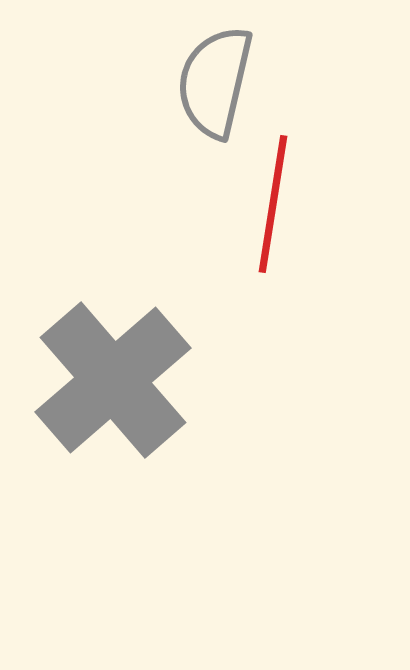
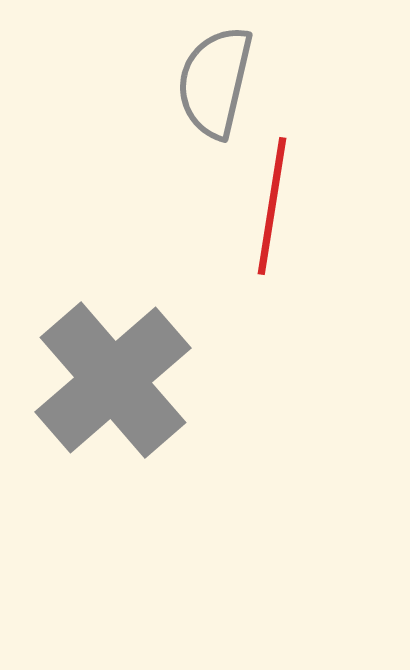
red line: moved 1 px left, 2 px down
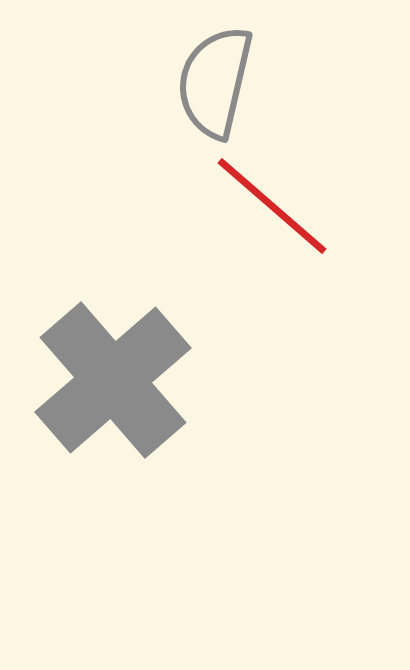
red line: rotated 58 degrees counterclockwise
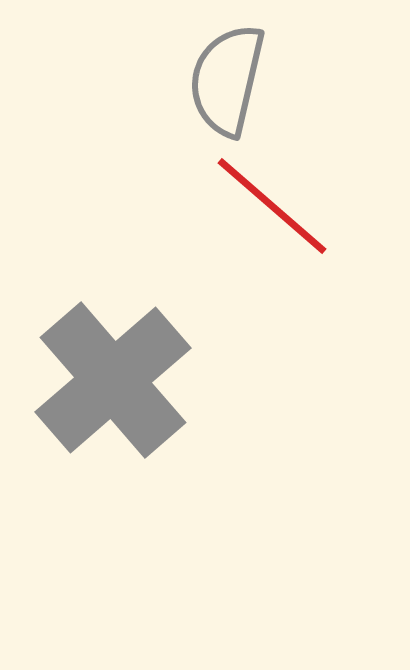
gray semicircle: moved 12 px right, 2 px up
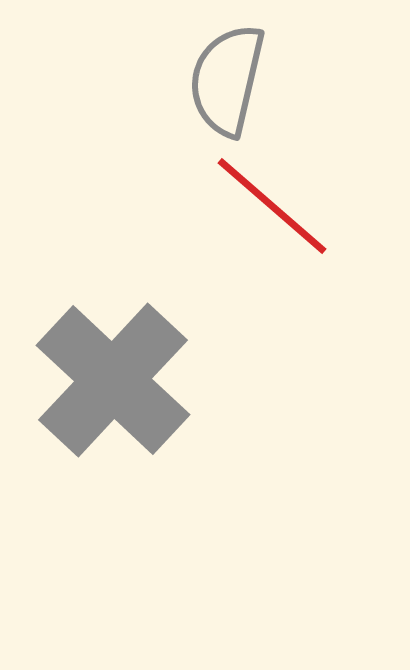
gray cross: rotated 6 degrees counterclockwise
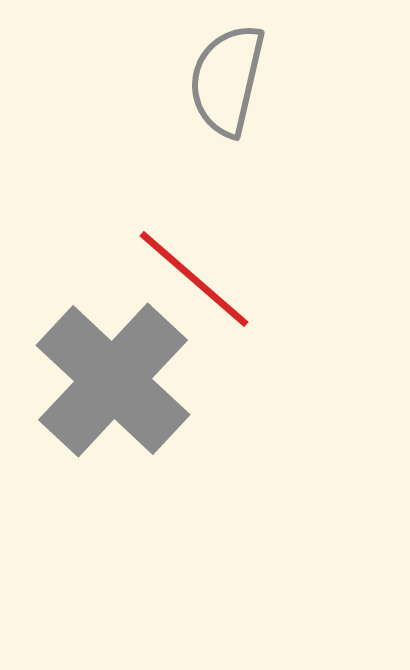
red line: moved 78 px left, 73 px down
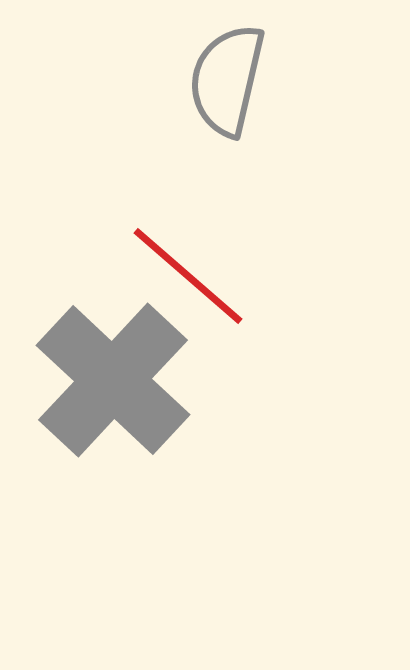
red line: moved 6 px left, 3 px up
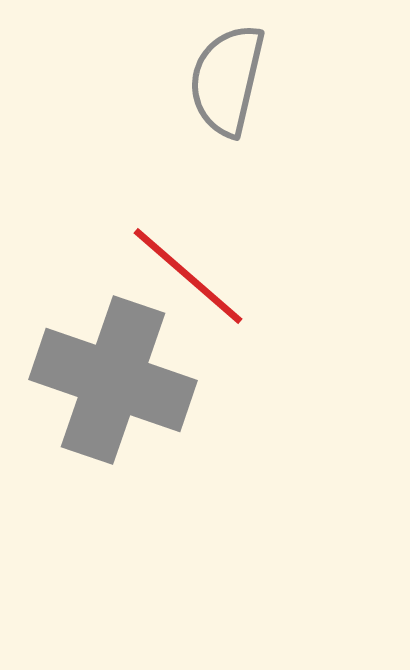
gray cross: rotated 24 degrees counterclockwise
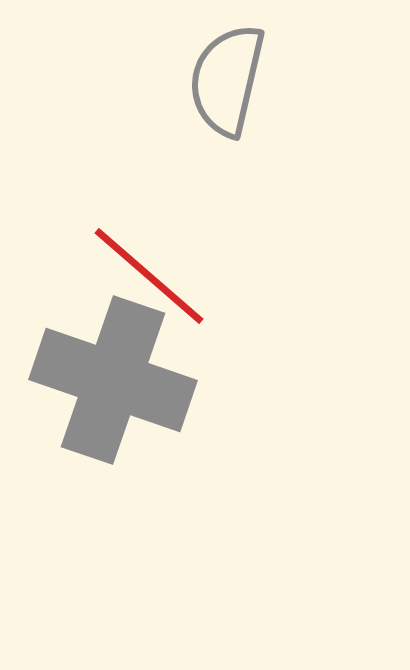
red line: moved 39 px left
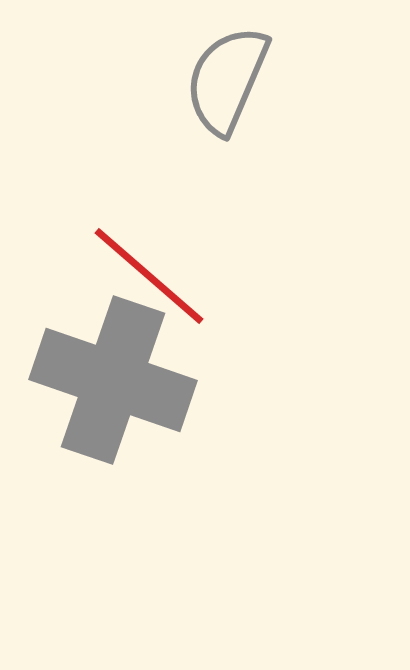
gray semicircle: rotated 10 degrees clockwise
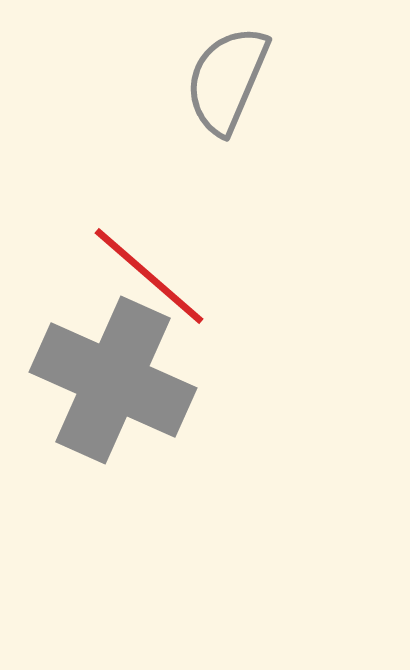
gray cross: rotated 5 degrees clockwise
